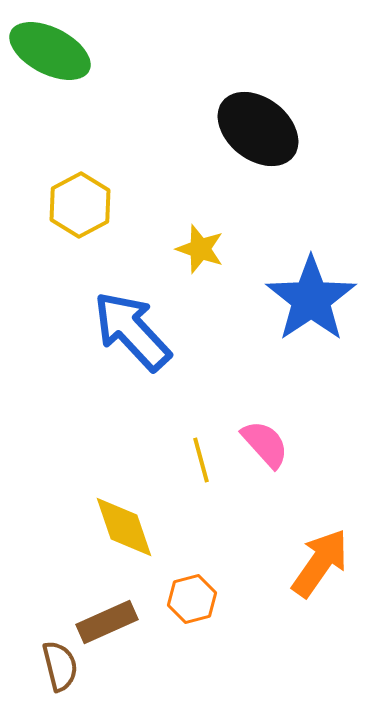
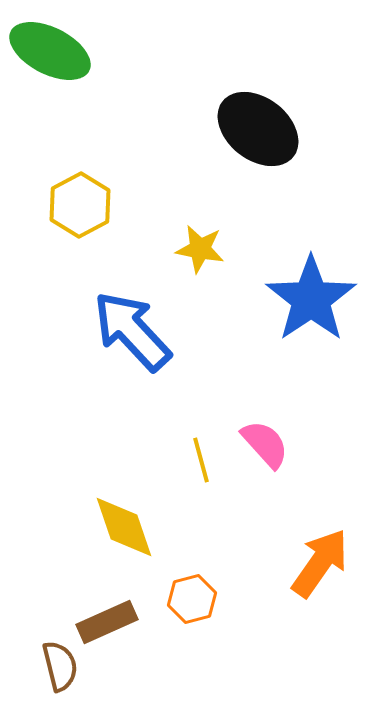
yellow star: rotated 9 degrees counterclockwise
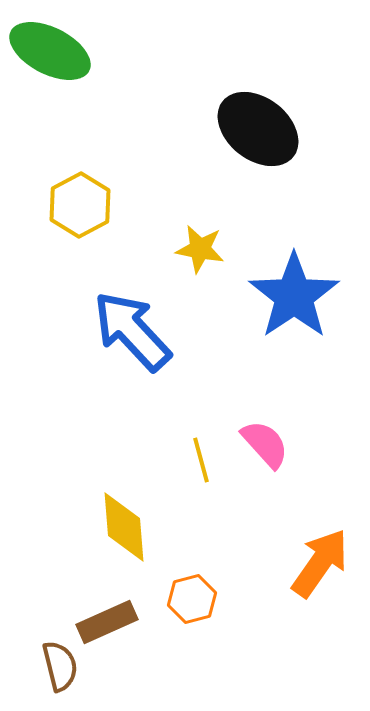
blue star: moved 17 px left, 3 px up
yellow diamond: rotated 14 degrees clockwise
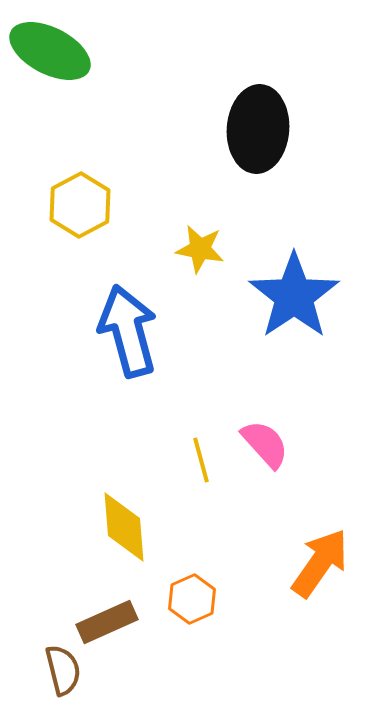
black ellipse: rotated 56 degrees clockwise
blue arrow: moved 4 px left; rotated 28 degrees clockwise
orange hexagon: rotated 9 degrees counterclockwise
brown semicircle: moved 3 px right, 4 px down
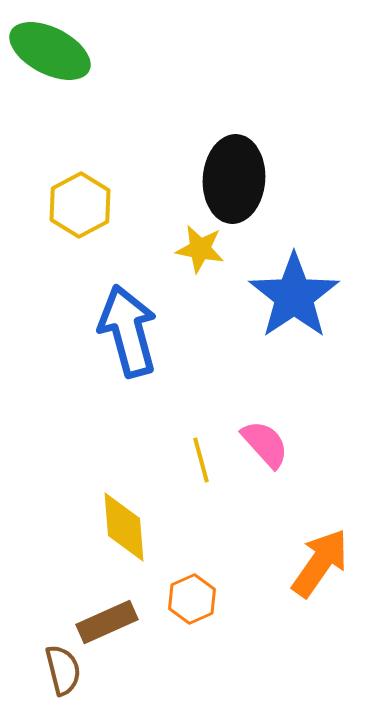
black ellipse: moved 24 px left, 50 px down
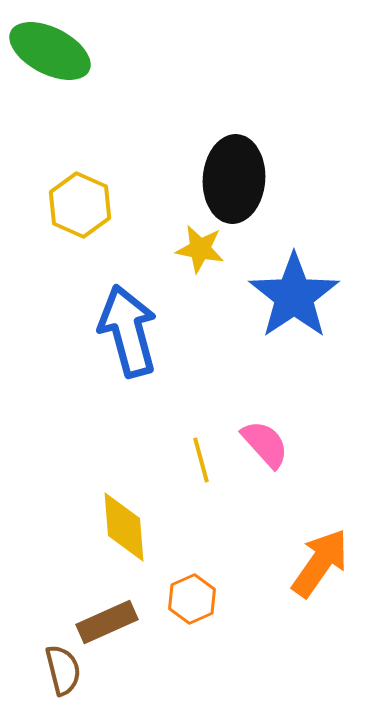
yellow hexagon: rotated 8 degrees counterclockwise
